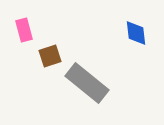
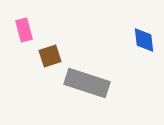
blue diamond: moved 8 px right, 7 px down
gray rectangle: rotated 21 degrees counterclockwise
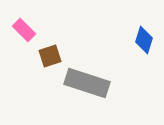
pink rectangle: rotated 30 degrees counterclockwise
blue diamond: rotated 24 degrees clockwise
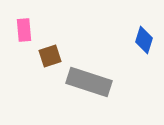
pink rectangle: rotated 40 degrees clockwise
gray rectangle: moved 2 px right, 1 px up
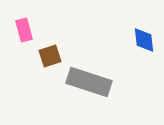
pink rectangle: rotated 10 degrees counterclockwise
blue diamond: rotated 24 degrees counterclockwise
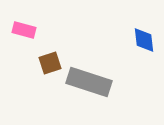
pink rectangle: rotated 60 degrees counterclockwise
brown square: moved 7 px down
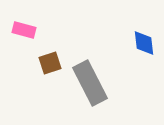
blue diamond: moved 3 px down
gray rectangle: moved 1 px right, 1 px down; rotated 45 degrees clockwise
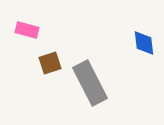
pink rectangle: moved 3 px right
